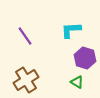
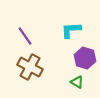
brown cross: moved 4 px right, 13 px up; rotated 30 degrees counterclockwise
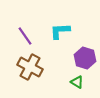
cyan L-shape: moved 11 px left, 1 px down
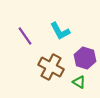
cyan L-shape: rotated 115 degrees counterclockwise
brown cross: moved 21 px right
green triangle: moved 2 px right
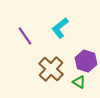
cyan L-shape: moved 3 px up; rotated 80 degrees clockwise
purple hexagon: moved 1 px right, 3 px down
brown cross: moved 2 px down; rotated 15 degrees clockwise
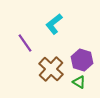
cyan L-shape: moved 6 px left, 4 px up
purple line: moved 7 px down
purple hexagon: moved 4 px left, 1 px up
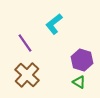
brown cross: moved 24 px left, 6 px down
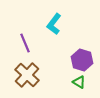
cyan L-shape: rotated 15 degrees counterclockwise
purple line: rotated 12 degrees clockwise
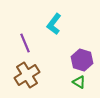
brown cross: rotated 15 degrees clockwise
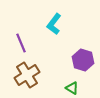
purple line: moved 4 px left
purple hexagon: moved 1 px right
green triangle: moved 7 px left, 6 px down
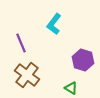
brown cross: rotated 20 degrees counterclockwise
green triangle: moved 1 px left
